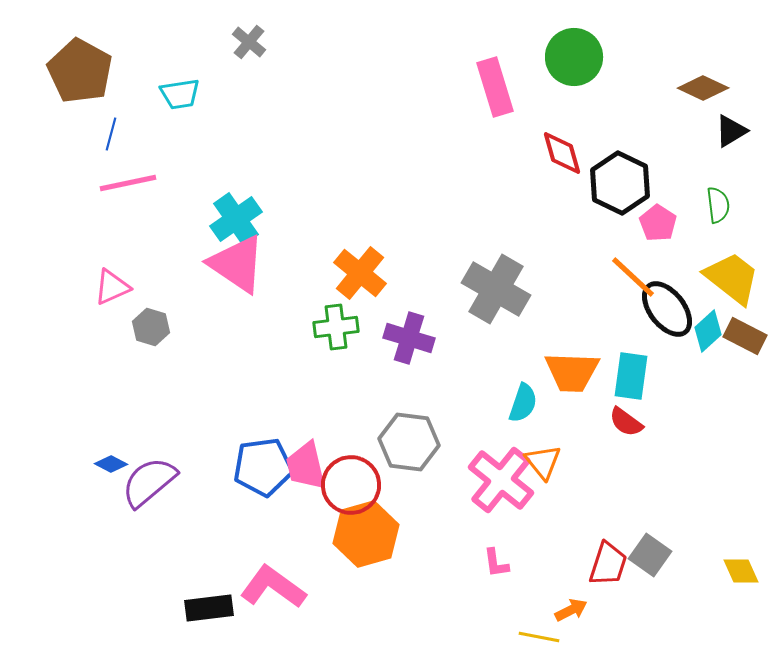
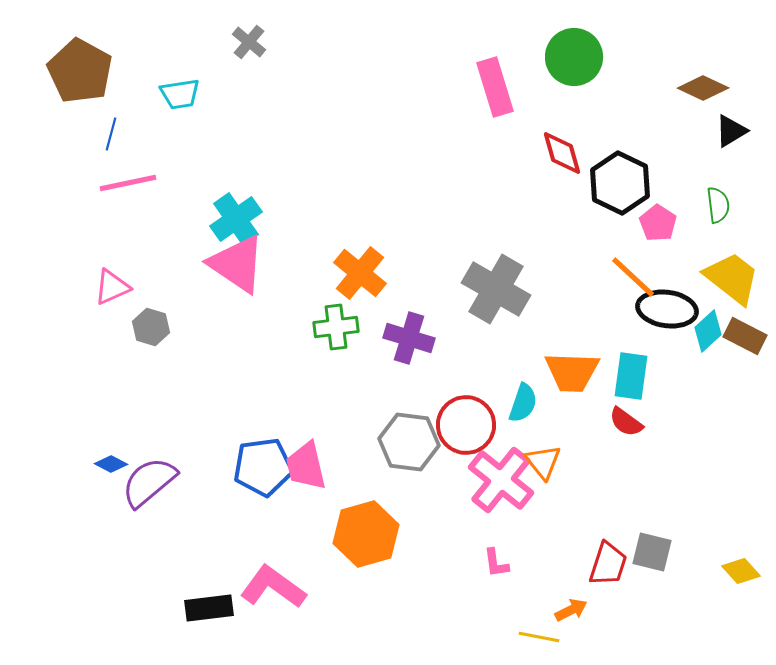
black ellipse at (667, 309): rotated 44 degrees counterclockwise
red circle at (351, 485): moved 115 px right, 60 px up
gray square at (650, 555): moved 2 px right, 3 px up; rotated 21 degrees counterclockwise
yellow diamond at (741, 571): rotated 18 degrees counterclockwise
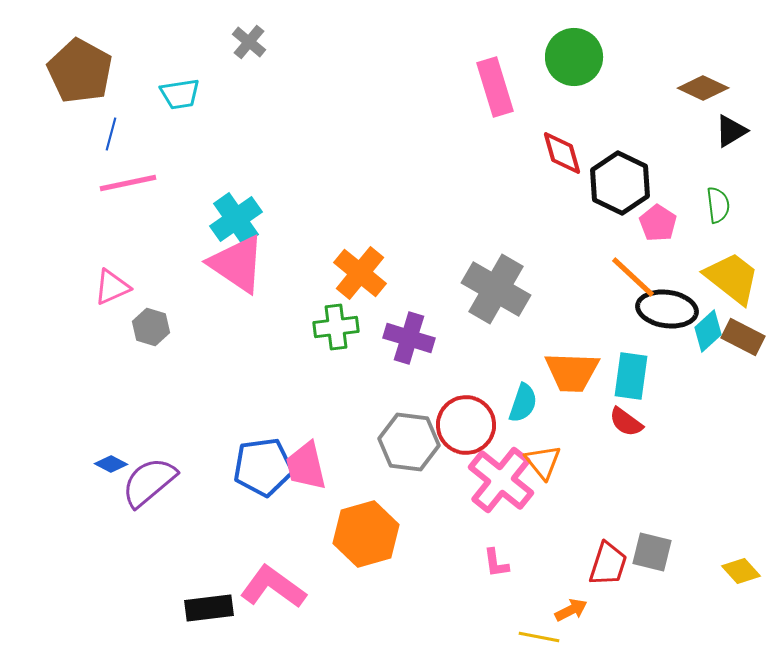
brown rectangle at (745, 336): moved 2 px left, 1 px down
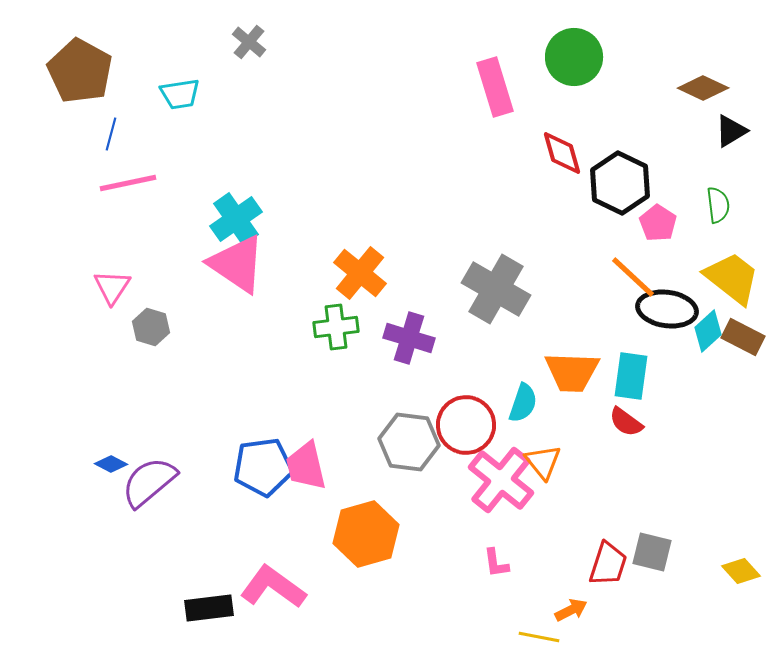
pink triangle at (112, 287): rotated 33 degrees counterclockwise
